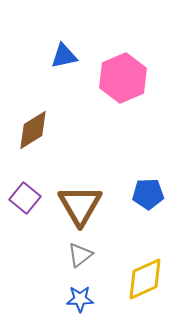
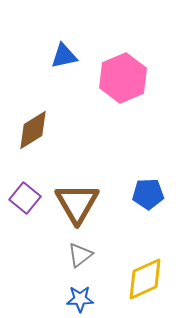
brown triangle: moved 3 px left, 2 px up
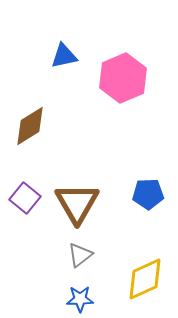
brown diamond: moved 3 px left, 4 px up
